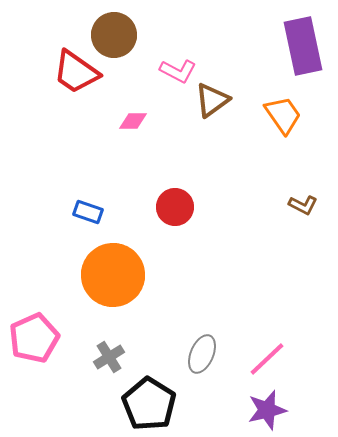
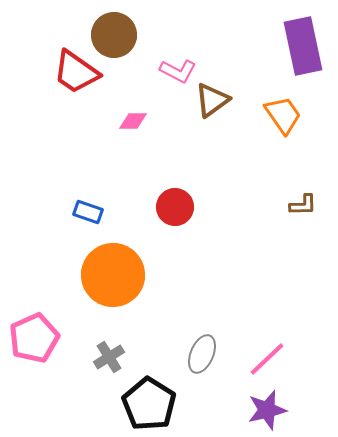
brown L-shape: rotated 28 degrees counterclockwise
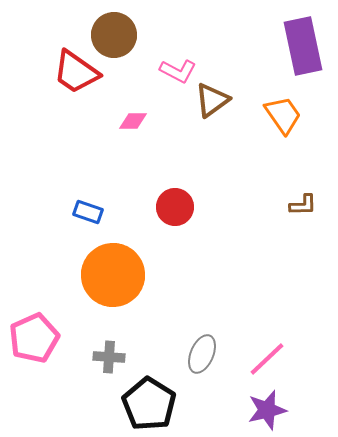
gray cross: rotated 36 degrees clockwise
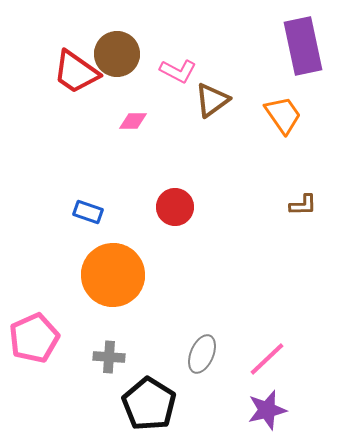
brown circle: moved 3 px right, 19 px down
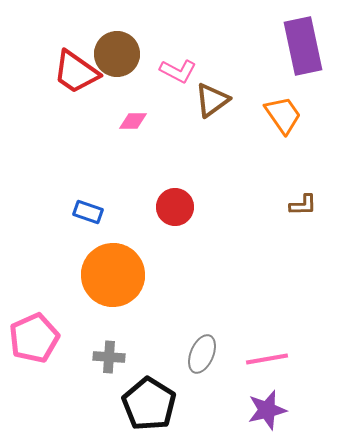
pink line: rotated 33 degrees clockwise
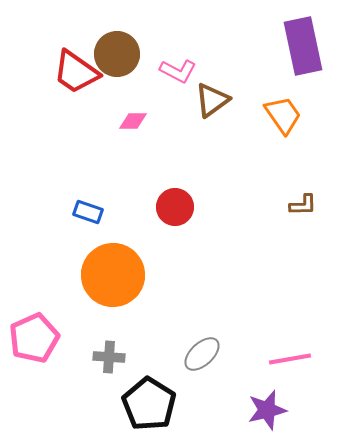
gray ellipse: rotated 24 degrees clockwise
pink line: moved 23 px right
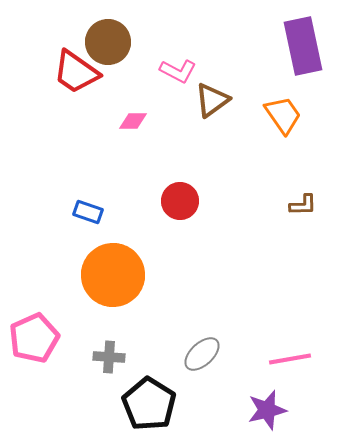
brown circle: moved 9 px left, 12 px up
red circle: moved 5 px right, 6 px up
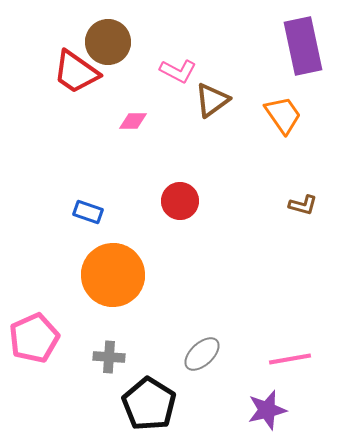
brown L-shape: rotated 16 degrees clockwise
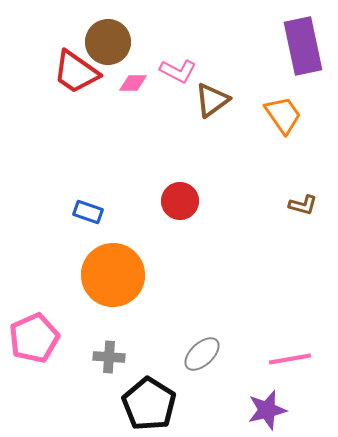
pink diamond: moved 38 px up
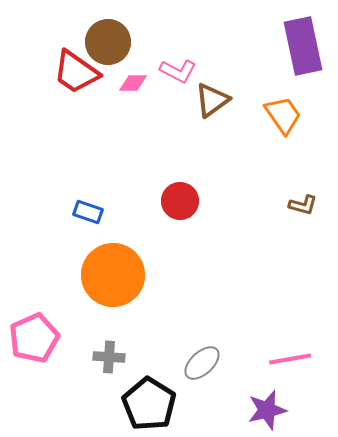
gray ellipse: moved 9 px down
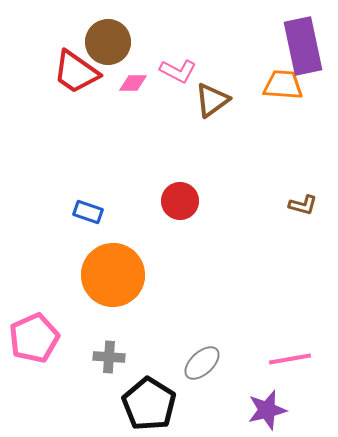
orange trapezoid: moved 30 px up; rotated 51 degrees counterclockwise
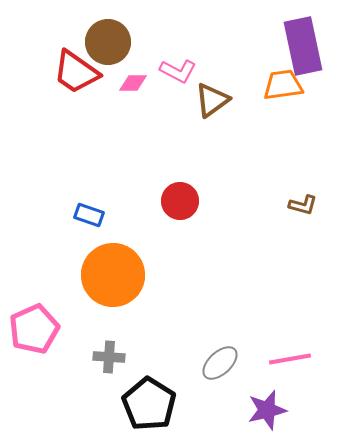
orange trapezoid: rotated 12 degrees counterclockwise
blue rectangle: moved 1 px right, 3 px down
pink pentagon: moved 9 px up
gray ellipse: moved 18 px right
